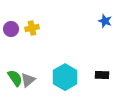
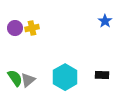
blue star: rotated 16 degrees clockwise
purple circle: moved 4 px right, 1 px up
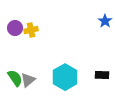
yellow cross: moved 1 px left, 2 px down
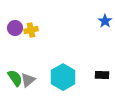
cyan hexagon: moved 2 px left
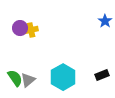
purple circle: moved 5 px right
black rectangle: rotated 24 degrees counterclockwise
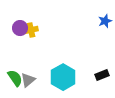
blue star: rotated 16 degrees clockwise
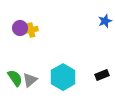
gray triangle: moved 2 px right
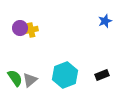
cyan hexagon: moved 2 px right, 2 px up; rotated 10 degrees clockwise
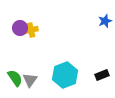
gray triangle: rotated 14 degrees counterclockwise
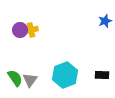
purple circle: moved 2 px down
black rectangle: rotated 24 degrees clockwise
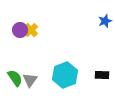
yellow cross: rotated 32 degrees counterclockwise
